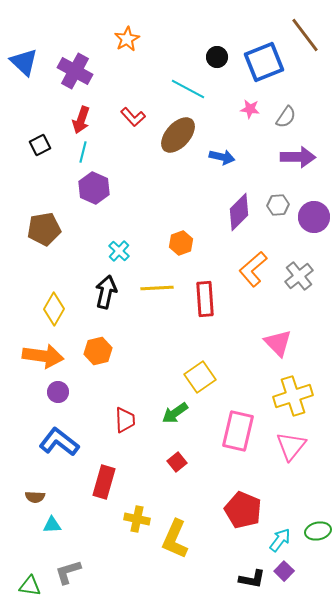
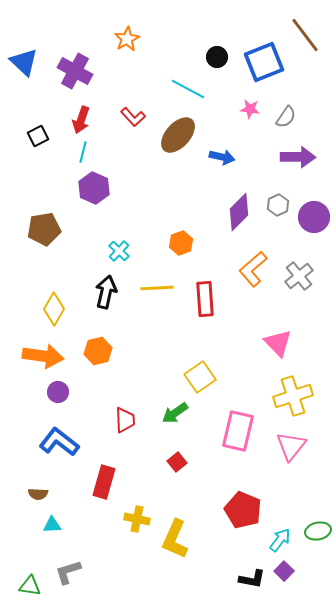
black square at (40, 145): moved 2 px left, 9 px up
gray hexagon at (278, 205): rotated 20 degrees counterclockwise
brown semicircle at (35, 497): moved 3 px right, 3 px up
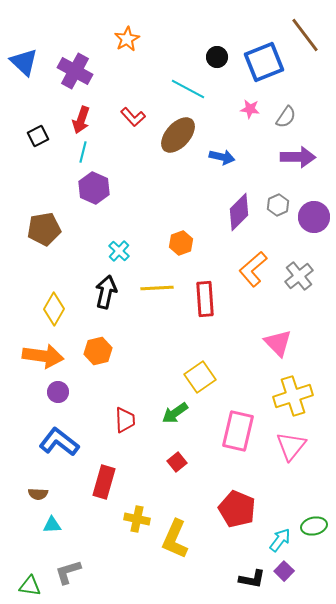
red pentagon at (243, 510): moved 6 px left, 1 px up
green ellipse at (318, 531): moved 4 px left, 5 px up
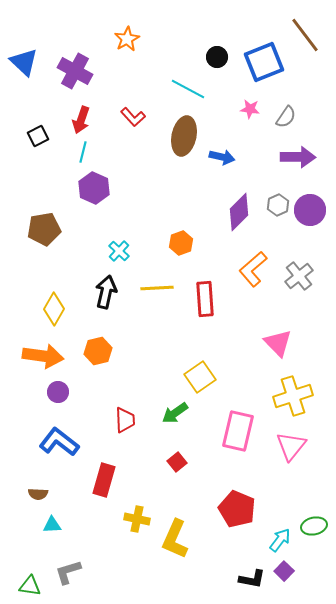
brown ellipse at (178, 135): moved 6 px right, 1 px down; rotated 30 degrees counterclockwise
purple circle at (314, 217): moved 4 px left, 7 px up
red rectangle at (104, 482): moved 2 px up
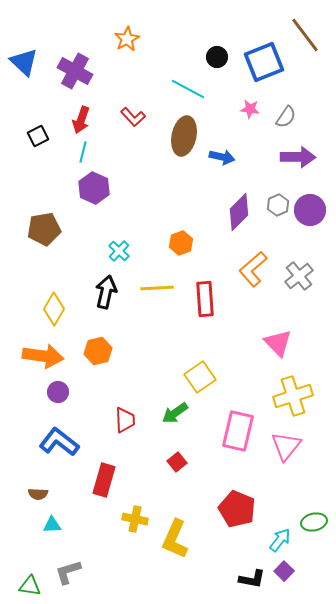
pink triangle at (291, 446): moved 5 px left
yellow cross at (137, 519): moved 2 px left
green ellipse at (314, 526): moved 4 px up
